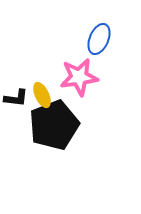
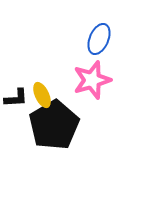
pink star: moved 13 px right, 3 px down; rotated 9 degrees counterclockwise
black L-shape: rotated 10 degrees counterclockwise
black pentagon: rotated 9 degrees counterclockwise
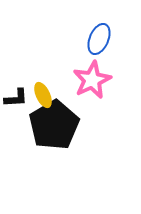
pink star: rotated 9 degrees counterclockwise
yellow ellipse: moved 1 px right
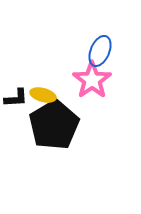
blue ellipse: moved 1 px right, 12 px down
pink star: rotated 9 degrees counterclockwise
yellow ellipse: rotated 50 degrees counterclockwise
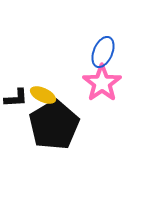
blue ellipse: moved 3 px right, 1 px down
pink star: moved 10 px right, 3 px down
yellow ellipse: rotated 10 degrees clockwise
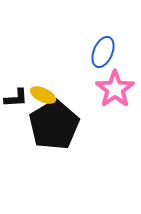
pink star: moved 13 px right, 6 px down
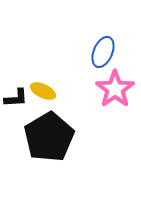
yellow ellipse: moved 4 px up
black pentagon: moved 5 px left, 12 px down
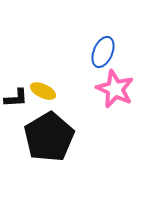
pink star: rotated 12 degrees counterclockwise
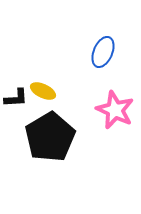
pink star: moved 21 px down
black pentagon: moved 1 px right
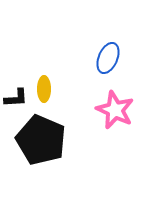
blue ellipse: moved 5 px right, 6 px down
yellow ellipse: moved 1 px right, 2 px up; rotated 65 degrees clockwise
black pentagon: moved 9 px left, 3 px down; rotated 18 degrees counterclockwise
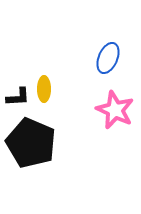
black L-shape: moved 2 px right, 1 px up
black pentagon: moved 10 px left, 3 px down
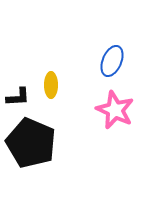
blue ellipse: moved 4 px right, 3 px down
yellow ellipse: moved 7 px right, 4 px up
